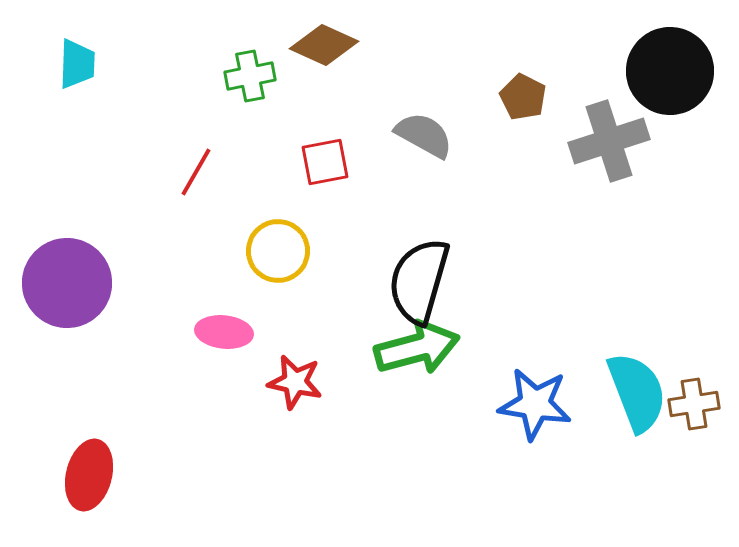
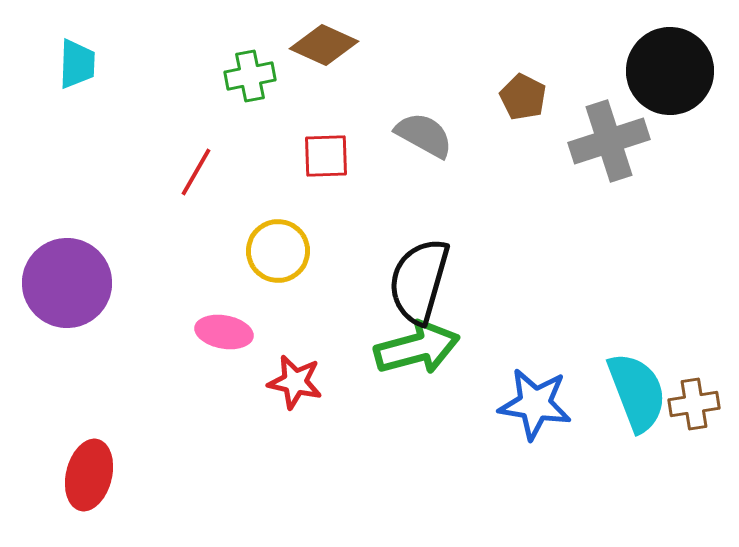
red square: moved 1 px right, 6 px up; rotated 9 degrees clockwise
pink ellipse: rotated 4 degrees clockwise
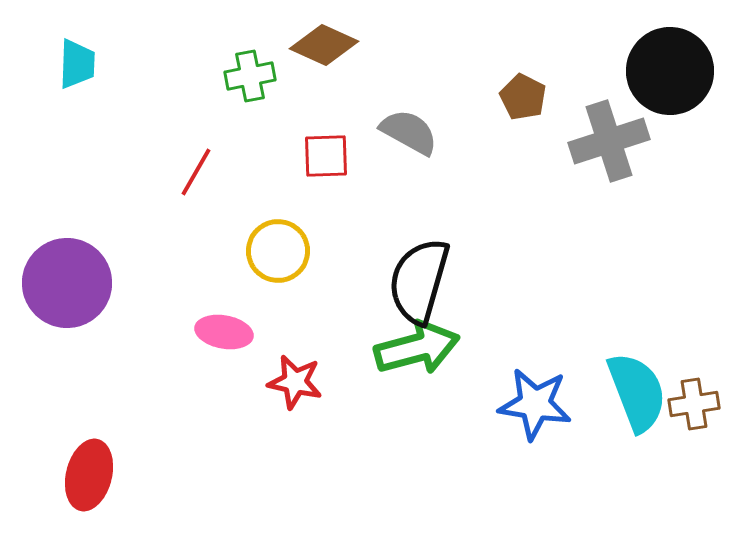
gray semicircle: moved 15 px left, 3 px up
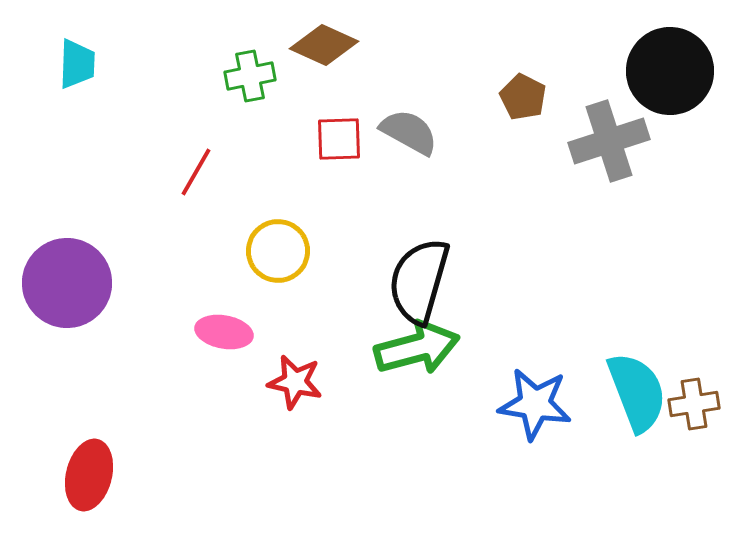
red square: moved 13 px right, 17 px up
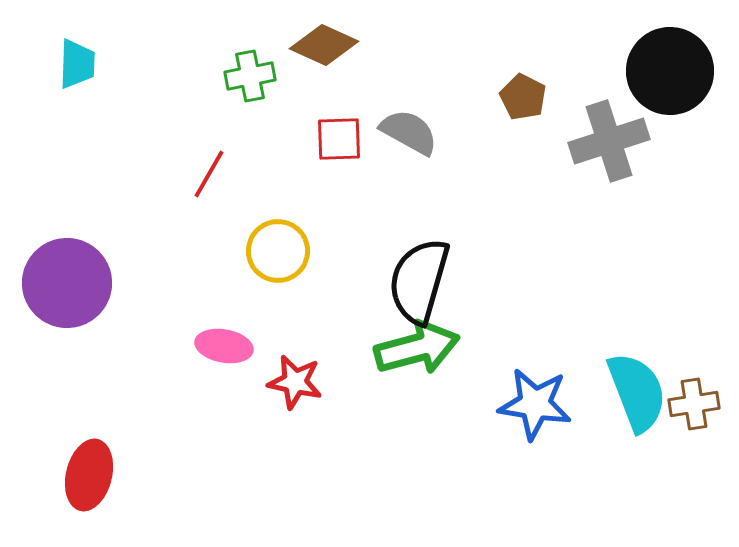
red line: moved 13 px right, 2 px down
pink ellipse: moved 14 px down
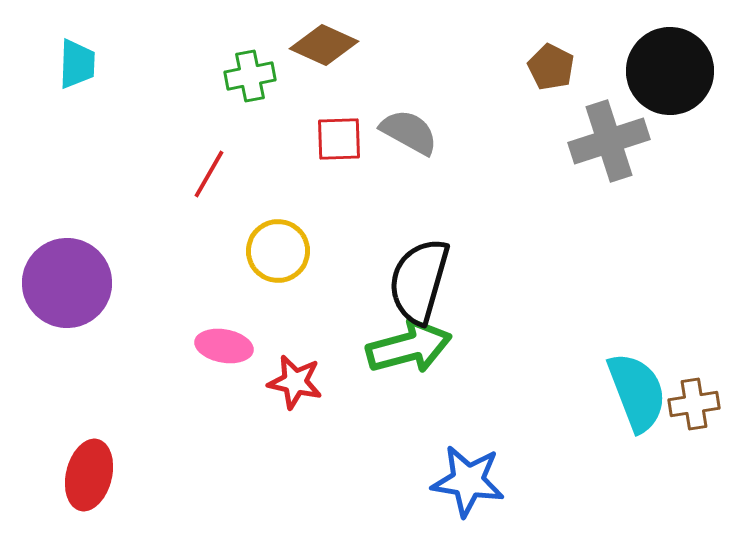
brown pentagon: moved 28 px right, 30 px up
green arrow: moved 8 px left, 1 px up
blue star: moved 67 px left, 77 px down
